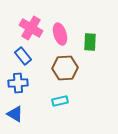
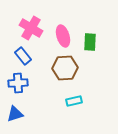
pink ellipse: moved 3 px right, 2 px down
cyan rectangle: moved 14 px right
blue triangle: rotated 48 degrees counterclockwise
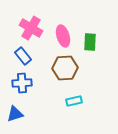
blue cross: moved 4 px right
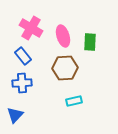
blue triangle: moved 1 px down; rotated 30 degrees counterclockwise
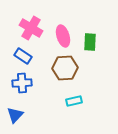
blue rectangle: rotated 18 degrees counterclockwise
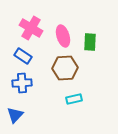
cyan rectangle: moved 2 px up
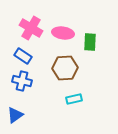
pink ellipse: moved 3 px up; rotated 65 degrees counterclockwise
blue cross: moved 2 px up; rotated 18 degrees clockwise
blue triangle: rotated 12 degrees clockwise
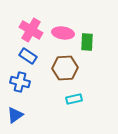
pink cross: moved 2 px down
green rectangle: moved 3 px left
blue rectangle: moved 5 px right
blue cross: moved 2 px left, 1 px down
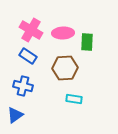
pink ellipse: rotated 10 degrees counterclockwise
blue cross: moved 3 px right, 4 px down
cyan rectangle: rotated 21 degrees clockwise
